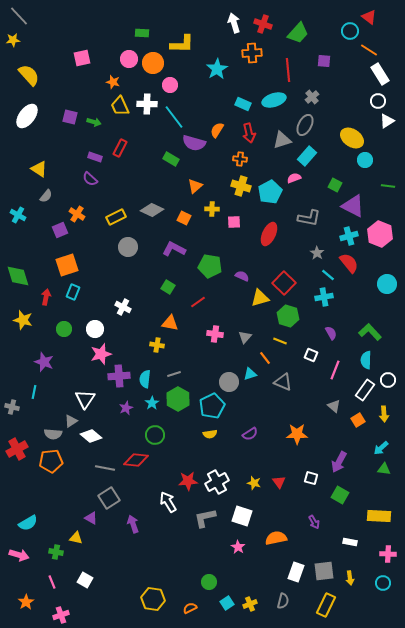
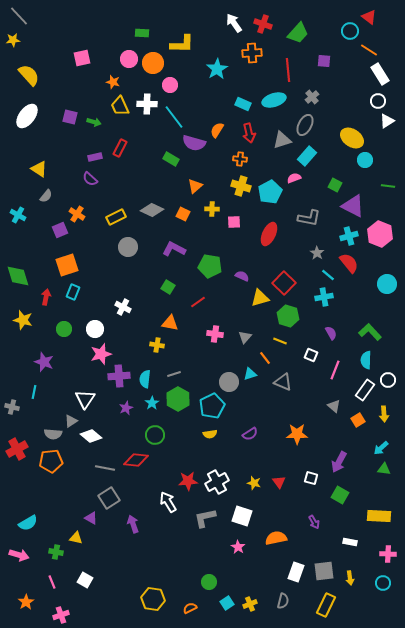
white arrow at (234, 23): rotated 18 degrees counterclockwise
purple rectangle at (95, 157): rotated 32 degrees counterclockwise
orange square at (184, 218): moved 1 px left, 4 px up
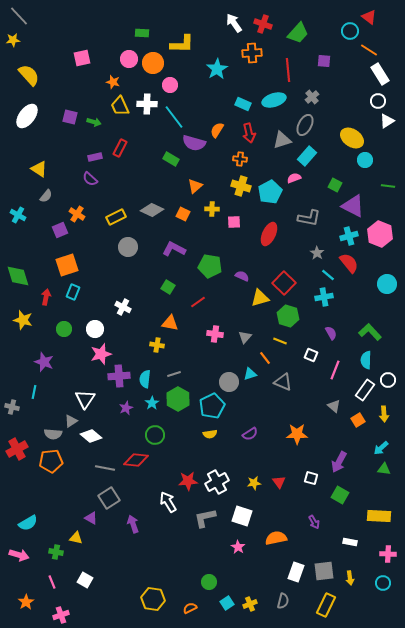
yellow star at (254, 483): rotated 24 degrees counterclockwise
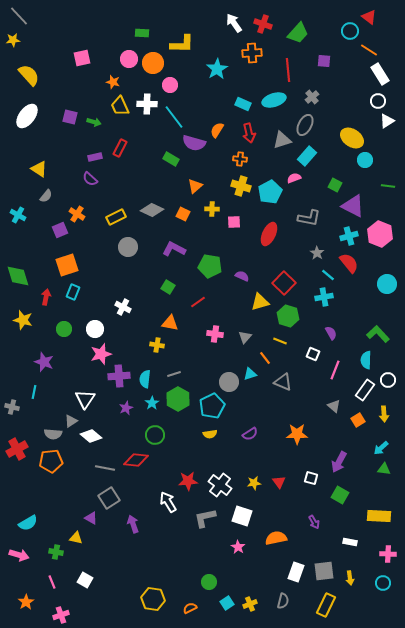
yellow triangle at (260, 298): moved 4 px down
green L-shape at (370, 332): moved 8 px right, 2 px down
white square at (311, 355): moved 2 px right, 1 px up
white cross at (217, 482): moved 3 px right, 3 px down; rotated 25 degrees counterclockwise
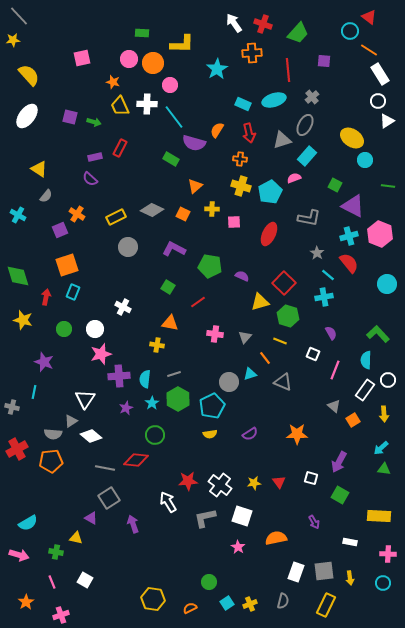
orange square at (358, 420): moved 5 px left
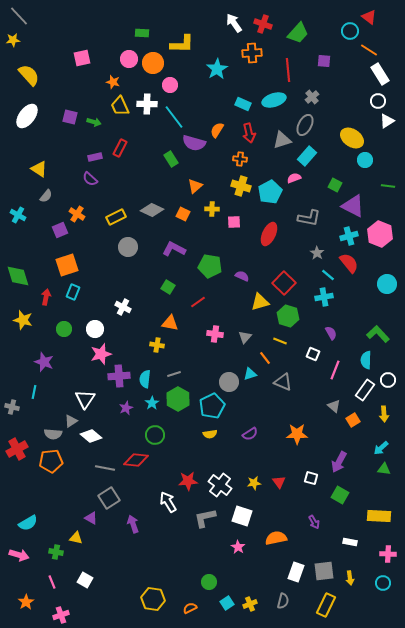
green rectangle at (171, 159): rotated 28 degrees clockwise
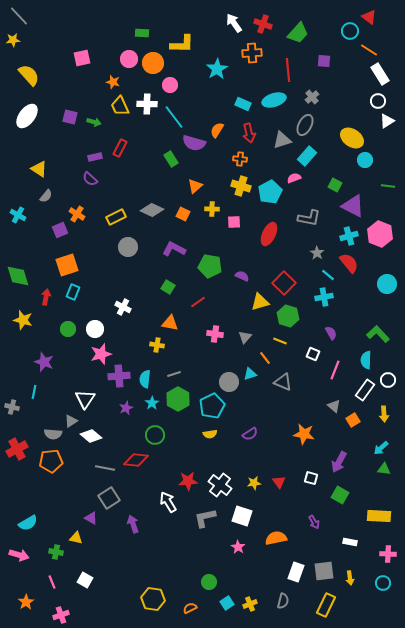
green circle at (64, 329): moved 4 px right
orange star at (297, 434): moved 7 px right; rotated 10 degrees clockwise
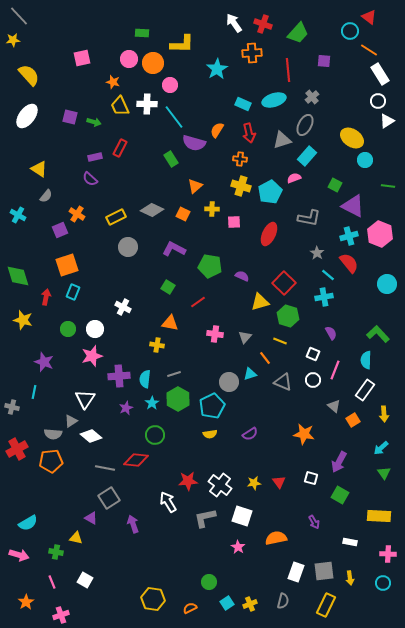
pink star at (101, 354): moved 9 px left, 2 px down
white circle at (388, 380): moved 75 px left
green triangle at (384, 469): moved 4 px down; rotated 48 degrees clockwise
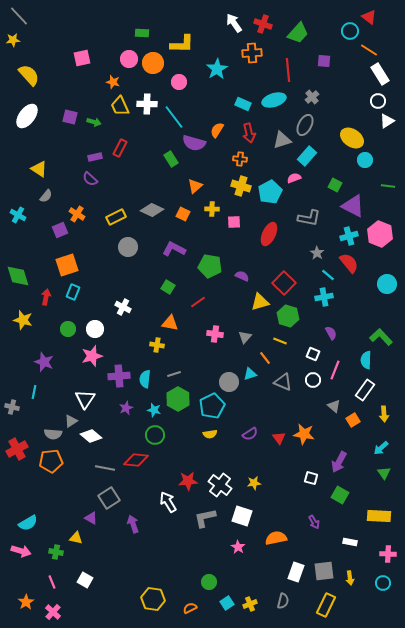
pink circle at (170, 85): moved 9 px right, 3 px up
green L-shape at (378, 334): moved 3 px right, 3 px down
cyan star at (152, 403): moved 2 px right, 7 px down; rotated 24 degrees counterclockwise
red triangle at (279, 482): moved 44 px up
pink arrow at (19, 555): moved 2 px right, 4 px up
pink cross at (61, 615): moved 8 px left, 3 px up; rotated 28 degrees counterclockwise
